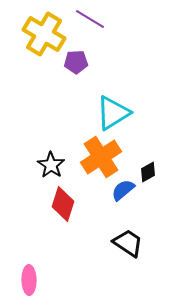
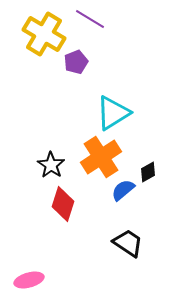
purple pentagon: rotated 20 degrees counterclockwise
pink ellipse: rotated 76 degrees clockwise
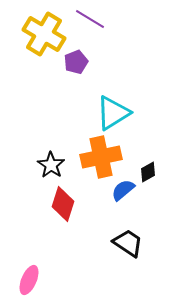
orange cross: rotated 21 degrees clockwise
pink ellipse: rotated 52 degrees counterclockwise
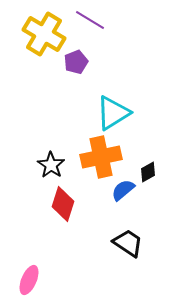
purple line: moved 1 px down
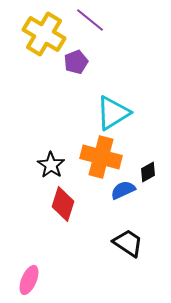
purple line: rotated 8 degrees clockwise
orange cross: rotated 27 degrees clockwise
blue semicircle: rotated 15 degrees clockwise
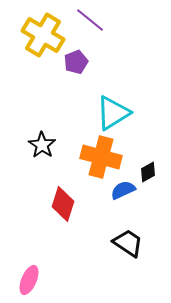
yellow cross: moved 1 px left, 1 px down
black star: moved 9 px left, 20 px up
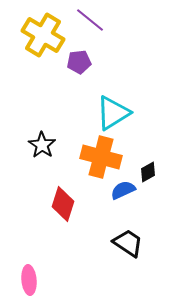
purple pentagon: moved 3 px right; rotated 15 degrees clockwise
pink ellipse: rotated 28 degrees counterclockwise
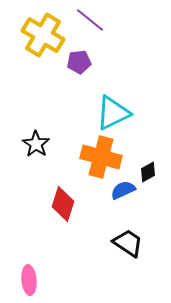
cyan triangle: rotated 6 degrees clockwise
black star: moved 6 px left, 1 px up
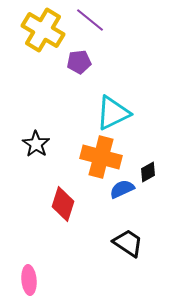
yellow cross: moved 5 px up
blue semicircle: moved 1 px left, 1 px up
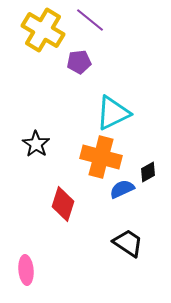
pink ellipse: moved 3 px left, 10 px up
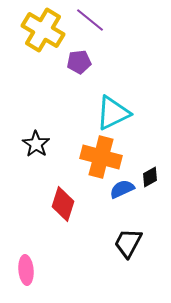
black diamond: moved 2 px right, 5 px down
black trapezoid: rotated 96 degrees counterclockwise
